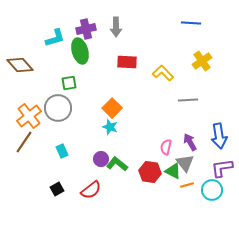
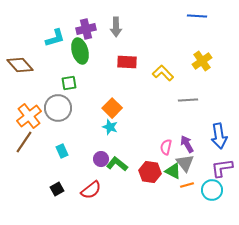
blue line: moved 6 px right, 7 px up
purple arrow: moved 3 px left, 2 px down
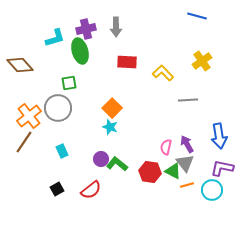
blue line: rotated 12 degrees clockwise
purple L-shape: rotated 20 degrees clockwise
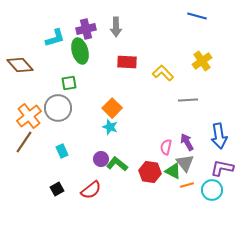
purple arrow: moved 2 px up
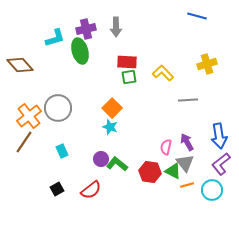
yellow cross: moved 5 px right, 3 px down; rotated 18 degrees clockwise
green square: moved 60 px right, 6 px up
purple L-shape: moved 1 px left, 4 px up; rotated 50 degrees counterclockwise
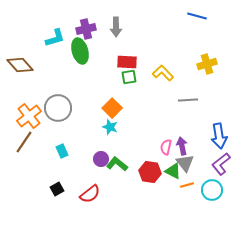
purple arrow: moved 5 px left, 4 px down; rotated 18 degrees clockwise
red semicircle: moved 1 px left, 4 px down
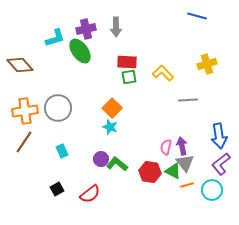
green ellipse: rotated 20 degrees counterclockwise
orange cross: moved 4 px left, 5 px up; rotated 30 degrees clockwise
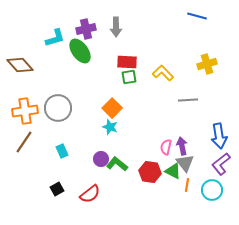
orange line: rotated 64 degrees counterclockwise
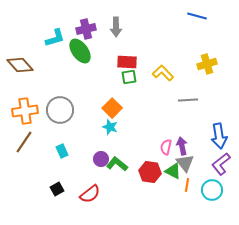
gray circle: moved 2 px right, 2 px down
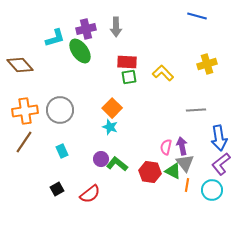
gray line: moved 8 px right, 10 px down
blue arrow: moved 2 px down
